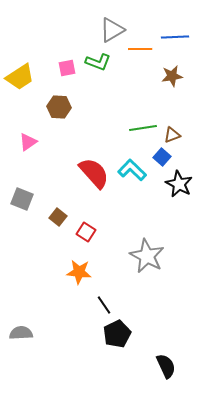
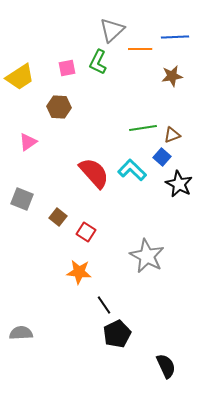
gray triangle: rotated 12 degrees counterclockwise
green L-shape: rotated 95 degrees clockwise
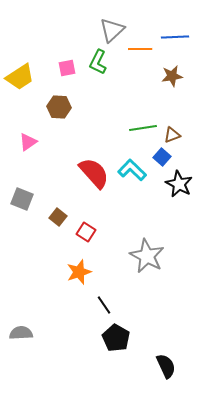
orange star: rotated 25 degrees counterclockwise
black pentagon: moved 1 px left, 4 px down; rotated 16 degrees counterclockwise
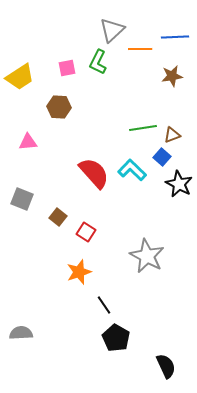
pink triangle: rotated 30 degrees clockwise
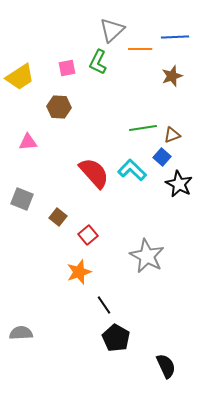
brown star: rotated 10 degrees counterclockwise
red square: moved 2 px right, 3 px down; rotated 18 degrees clockwise
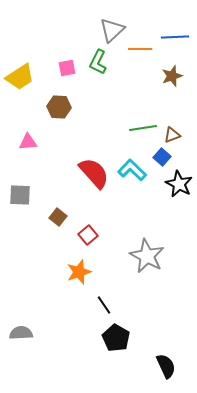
gray square: moved 2 px left, 4 px up; rotated 20 degrees counterclockwise
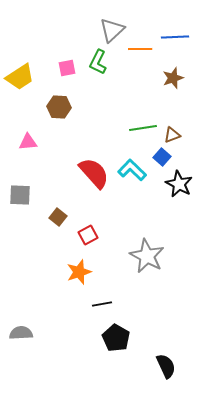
brown star: moved 1 px right, 2 px down
red square: rotated 12 degrees clockwise
black line: moved 2 px left, 1 px up; rotated 66 degrees counterclockwise
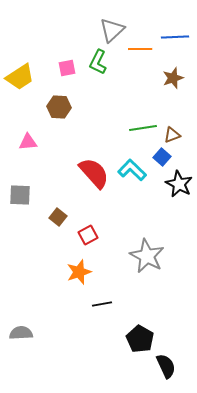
black pentagon: moved 24 px right, 1 px down
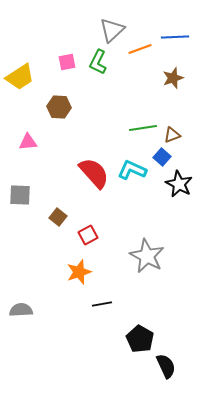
orange line: rotated 20 degrees counterclockwise
pink square: moved 6 px up
cyan L-shape: rotated 20 degrees counterclockwise
gray semicircle: moved 23 px up
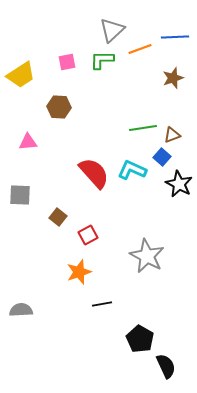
green L-shape: moved 4 px right, 2 px up; rotated 65 degrees clockwise
yellow trapezoid: moved 1 px right, 2 px up
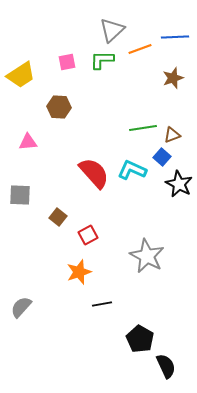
gray semicircle: moved 3 px up; rotated 45 degrees counterclockwise
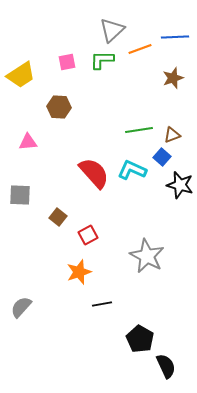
green line: moved 4 px left, 2 px down
black star: moved 1 px right, 1 px down; rotated 12 degrees counterclockwise
